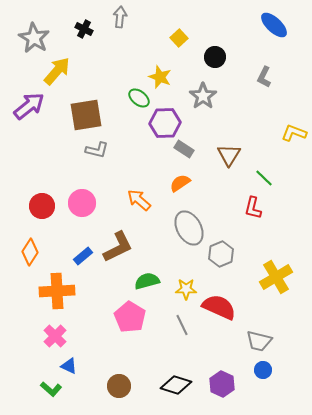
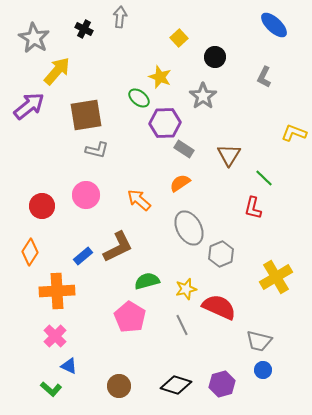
pink circle at (82, 203): moved 4 px right, 8 px up
yellow star at (186, 289): rotated 15 degrees counterclockwise
purple hexagon at (222, 384): rotated 20 degrees clockwise
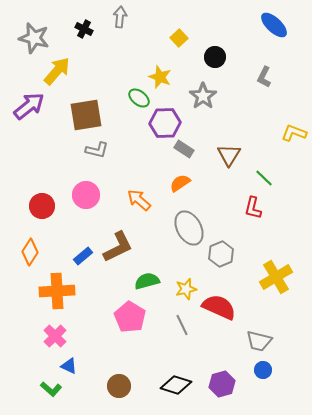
gray star at (34, 38): rotated 16 degrees counterclockwise
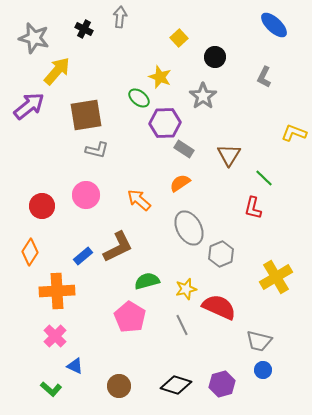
blue triangle at (69, 366): moved 6 px right
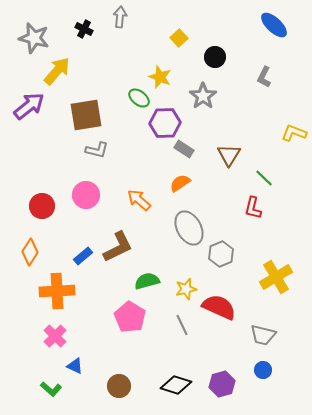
gray trapezoid at (259, 341): moved 4 px right, 6 px up
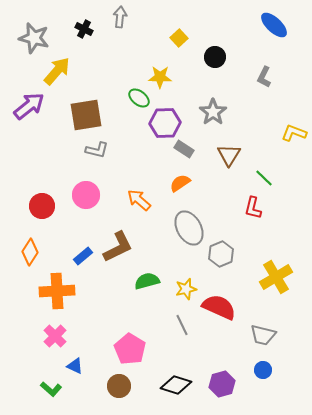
yellow star at (160, 77): rotated 20 degrees counterclockwise
gray star at (203, 96): moved 10 px right, 16 px down
pink pentagon at (130, 317): moved 32 px down
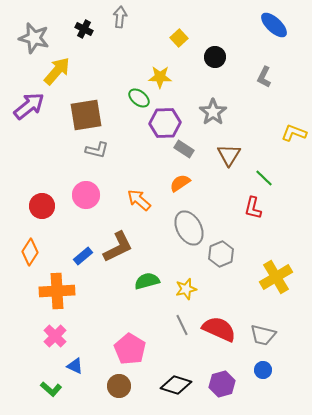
red semicircle at (219, 307): moved 22 px down
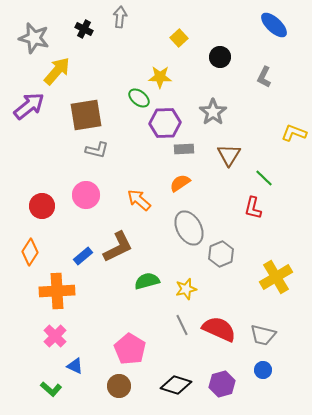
black circle at (215, 57): moved 5 px right
gray rectangle at (184, 149): rotated 36 degrees counterclockwise
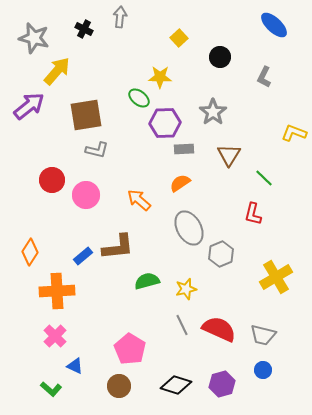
red circle at (42, 206): moved 10 px right, 26 px up
red L-shape at (253, 208): moved 6 px down
brown L-shape at (118, 247): rotated 20 degrees clockwise
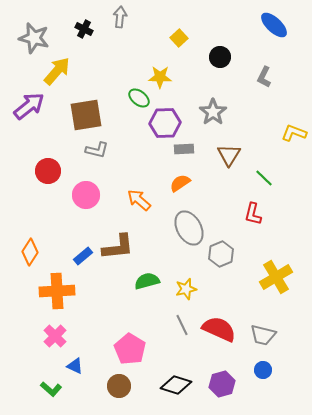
red circle at (52, 180): moved 4 px left, 9 px up
